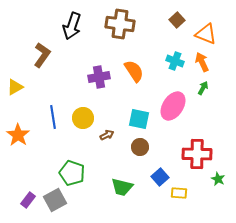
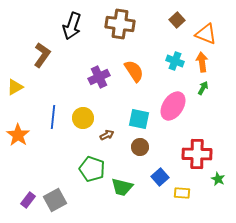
orange arrow: rotated 18 degrees clockwise
purple cross: rotated 15 degrees counterclockwise
blue line: rotated 15 degrees clockwise
green pentagon: moved 20 px right, 4 px up
yellow rectangle: moved 3 px right
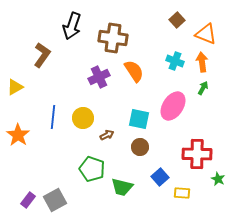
brown cross: moved 7 px left, 14 px down
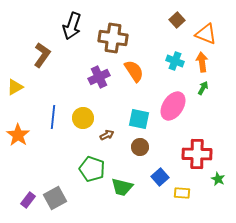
gray square: moved 2 px up
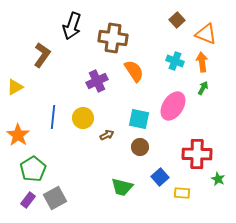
purple cross: moved 2 px left, 4 px down
green pentagon: moved 59 px left; rotated 20 degrees clockwise
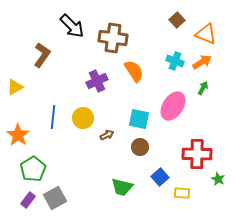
black arrow: rotated 64 degrees counterclockwise
orange arrow: rotated 66 degrees clockwise
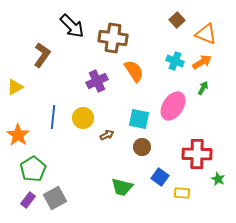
brown circle: moved 2 px right
blue square: rotated 12 degrees counterclockwise
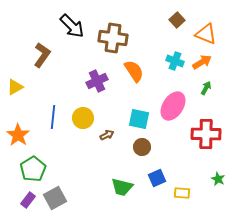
green arrow: moved 3 px right
red cross: moved 9 px right, 20 px up
blue square: moved 3 px left, 1 px down; rotated 30 degrees clockwise
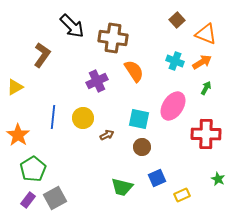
yellow rectangle: moved 2 px down; rotated 28 degrees counterclockwise
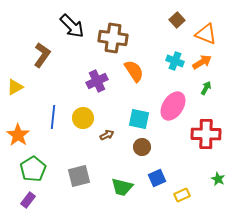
gray square: moved 24 px right, 22 px up; rotated 15 degrees clockwise
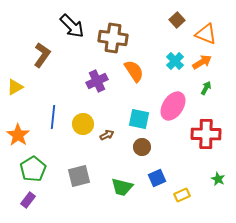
cyan cross: rotated 24 degrees clockwise
yellow circle: moved 6 px down
